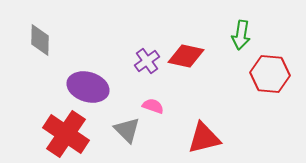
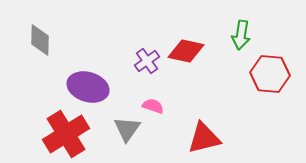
red diamond: moved 5 px up
gray triangle: moved 1 px up; rotated 20 degrees clockwise
red cross: rotated 24 degrees clockwise
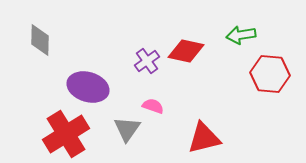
green arrow: rotated 72 degrees clockwise
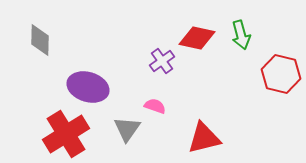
green arrow: rotated 96 degrees counterclockwise
red diamond: moved 11 px right, 13 px up
purple cross: moved 15 px right
red hexagon: moved 11 px right; rotated 9 degrees clockwise
pink semicircle: moved 2 px right
